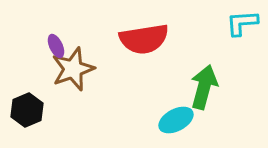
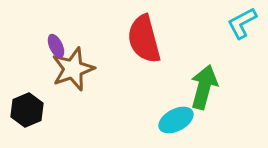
cyan L-shape: rotated 24 degrees counterclockwise
red semicircle: rotated 84 degrees clockwise
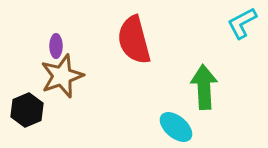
red semicircle: moved 10 px left, 1 px down
purple ellipse: rotated 25 degrees clockwise
brown star: moved 11 px left, 7 px down
green arrow: rotated 18 degrees counterclockwise
cyan ellipse: moved 7 px down; rotated 68 degrees clockwise
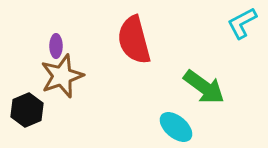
green arrow: rotated 129 degrees clockwise
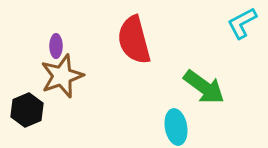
cyan ellipse: rotated 40 degrees clockwise
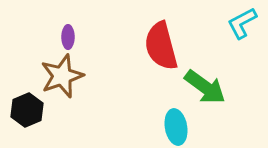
red semicircle: moved 27 px right, 6 px down
purple ellipse: moved 12 px right, 9 px up
green arrow: moved 1 px right
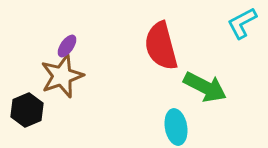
purple ellipse: moved 1 px left, 9 px down; rotated 35 degrees clockwise
green arrow: rotated 9 degrees counterclockwise
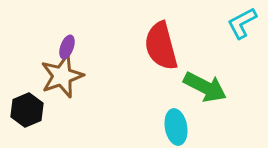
purple ellipse: moved 1 px down; rotated 15 degrees counterclockwise
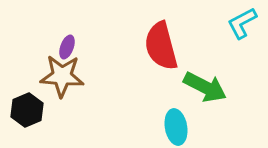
brown star: rotated 24 degrees clockwise
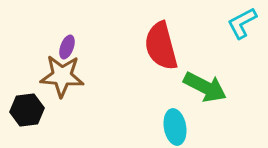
black hexagon: rotated 16 degrees clockwise
cyan ellipse: moved 1 px left
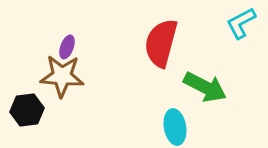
cyan L-shape: moved 1 px left
red semicircle: moved 3 px up; rotated 30 degrees clockwise
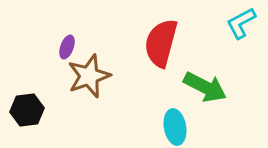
brown star: moved 27 px right; rotated 24 degrees counterclockwise
